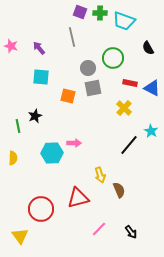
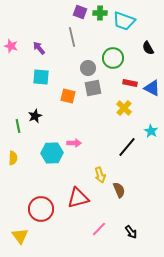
black line: moved 2 px left, 2 px down
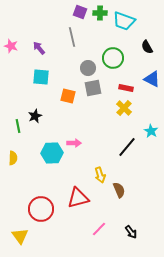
black semicircle: moved 1 px left, 1 px up
red rectangle: moved 4 px left, 5 px down
blue triangle: moved 9 px up
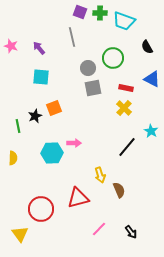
orange square: moved 14 px left, 12 px down; rotated 35 degrees counterclockwise
yellow triangle: moved 2 px up
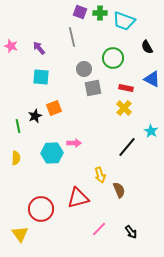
gray circle: moved 4 px left, 1 px down
yellow semicircle: moved 3 px right
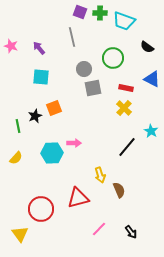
black semicircle: rotated 24 degrees counterclockwise
yellow semicircle: rotated 40 degrees clockwise
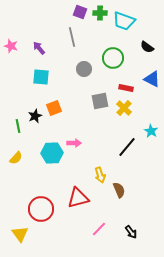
gray square: moved 7 px right, 13 px down
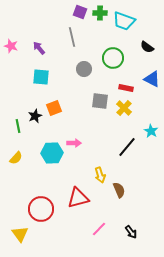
gray square: rotated 18 degrees clockwise
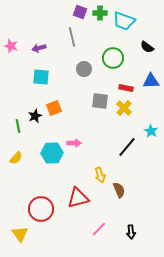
purple arrow: rotated 64 degrees counterclockwise
blue triangle: moved 1 px left, 2 px down; rotated 30 degrees counterclockwise
black arrow: rotated 32 degrees clockwise
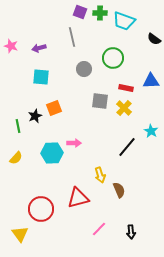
black semicircle: moved 7 px right, 8 px up
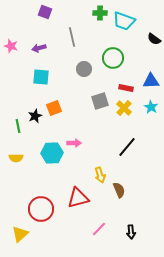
purple square: moved 35 px left
gray square: rotated 24 degrees counterclockwise
cyan star: moved 24 px up
yellow semicircle: rotated 48 degrees clockwise
yellow triangle: rotated 24 degrees clockwise
